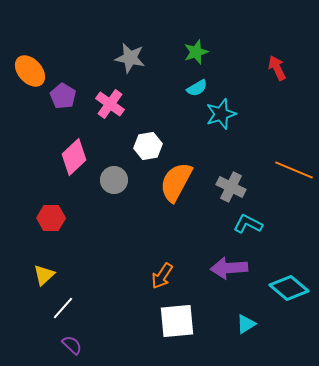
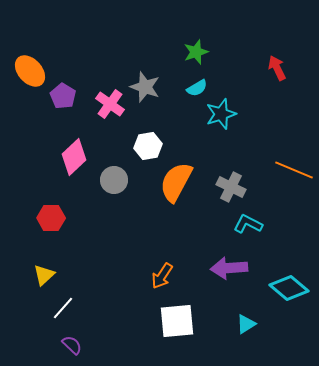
gray star: moved 15 px right, 29 px down; rotated 8 degrees clockwise
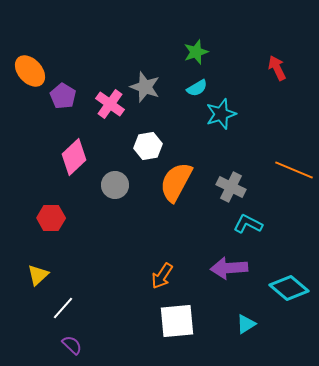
gray circle: moved 1 px right, 5 px down
yellow triangle: moved 6 px left
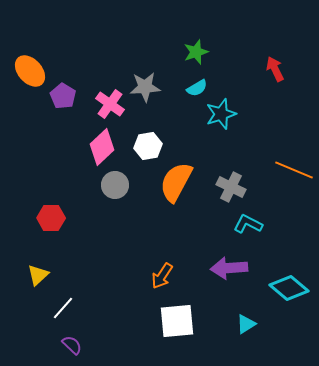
red arrow: moved 2 px left, 1 px down
gray star: rotated 24 degrees counterclockwise
pink diamond: moved 28 px right, 10 px up
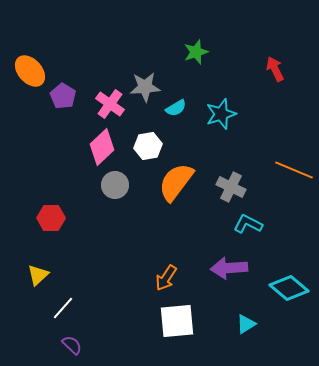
cyan semicircle: moved 21 px left, 20 px down
orange semicircle: rotated 9 degrees clockwise
orange arrow: moved 4 px right, 2 px down
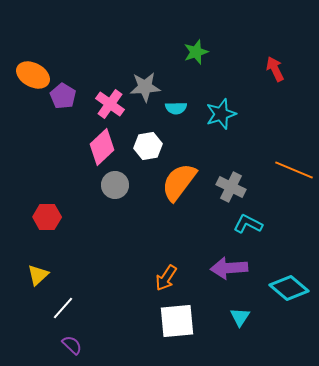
orange ellipse: moved 3 px right, 4 px down; rotated 20 degrees counterclockwise
cyan semicircle: rotated 30 degrees clockwise
orange semicircle: moved 3 px right
red hexagon: moved 4 px left, 1 px up
cyan triangle: moved 6 px left, 7 px up; rotated 25 degrees counterclockwise
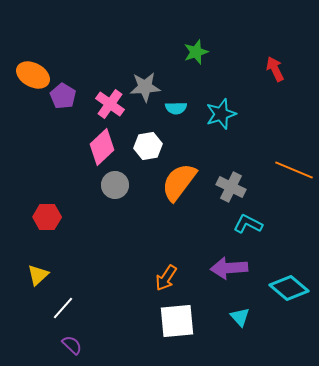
cyan triangle: rotated 15 degrees counterclockwise
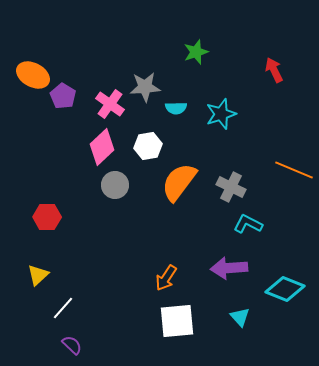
red arrow: moved 1 px left, 1 px down
cyan diamond: moved 4 px left, 1 px down; rotated 18 degrees counterclockwise
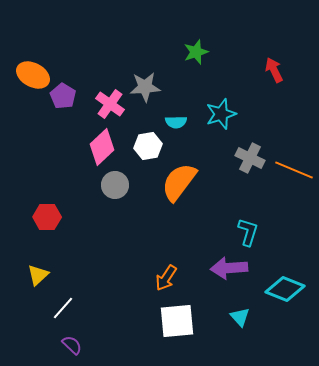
cyan semicircle: moved 14 px down
gray cross: moved 19 px right, 29 px up
cyan L-shape: moved 8 px down; rotated 80 degrees clockwise
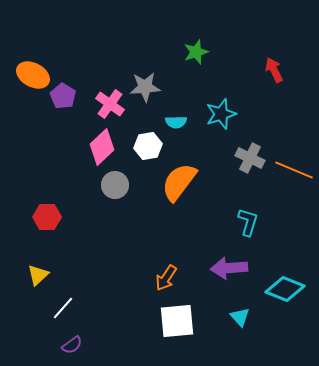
cyan L-shape: moved 10 px up
purple semicircle: rotated 100 degrees clockwise
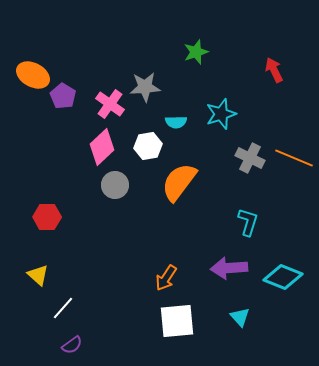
orange line: moved 12 px up
yellow triangle: rotated 35 degrees counterclockwise
cyan diamond: moved 2 px left, 12 px up
